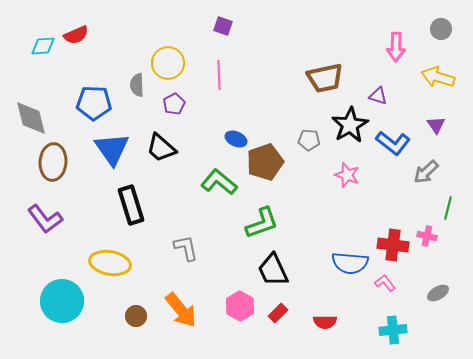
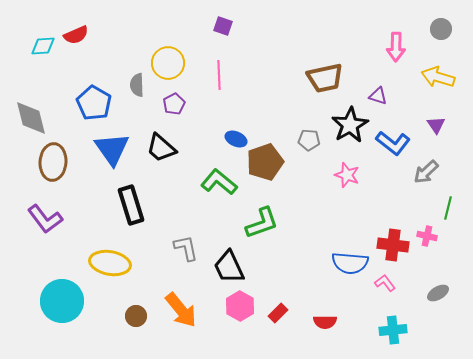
blue pentagon at (94, 103): rotated 28 degrees clockwise
black trapezoid at (273, 270): moved 44 px left, 3 px up
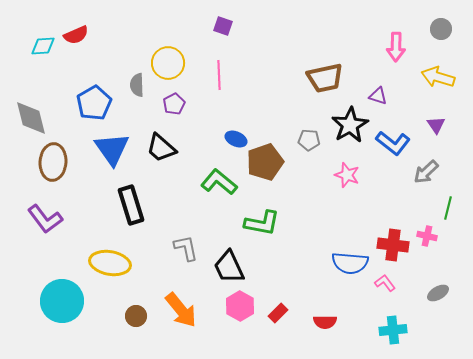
blue pentagon at (94, 103): rotated 12 degrees clockwise
green L-shape at (262, 223): rotated 30 degrees clockwise
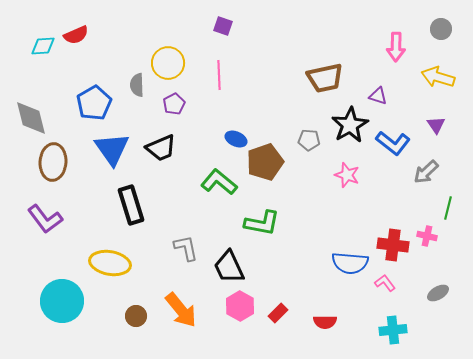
black trapezoid at (161, 148): rotated 64 degrees counterclockwise
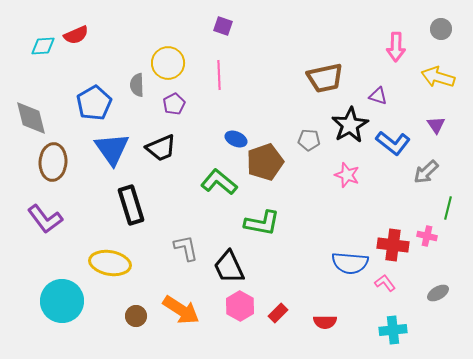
orange arrow at (181, 310): rotated 18 degrees counterclockwise
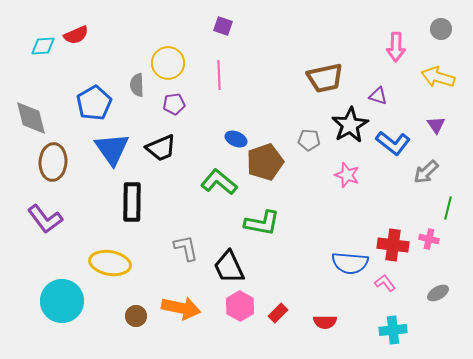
purple pentagon at (174, 104): rotated 20 degrees clockwise
black rectangle at (131, 205): moved 1 px right, 3 px up; rotated 18 degrees clockwise
pink cross at (427, 236): moved 2 px right, 3 px down
orange arrow at (181, 310): moved 2 px up; rotated 21 degrees counterclockwise
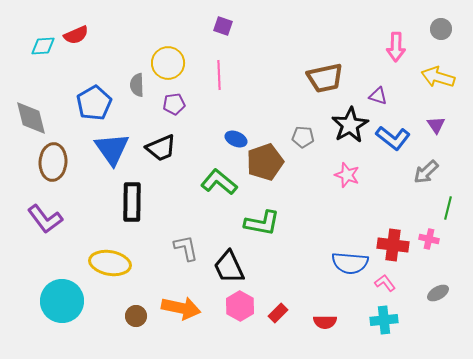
gray pentagon at (309, 140): moved 6 px left, 3 px up
blue L-shape at (393, 143): moved 5 px up
cyan cross at (393, 330): moved 9 px left, 10 px up
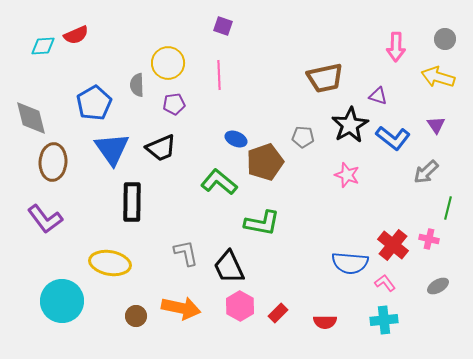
gray circle at (441, 29): moved 4 px right, 10 px down
red cross at (393, 245): rotated 32 degrees clockwise
gray L-shape at (186, 248): moved 5 px down
gray ellipse at (438, 293): moved 7 px up
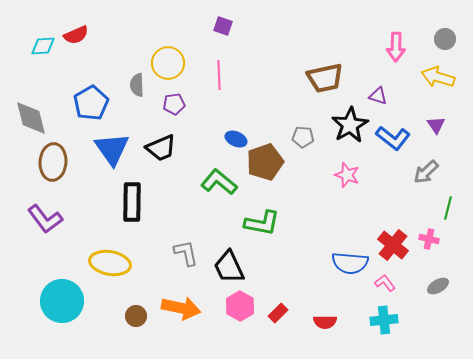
blue pentagon at (94, 103): moved 3 px left
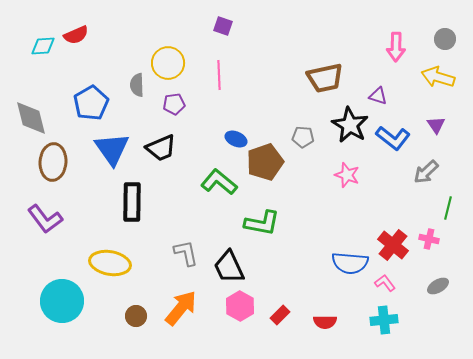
black star at (350, 125): rotated 12 degrees counterclockwise
orange arrow at (181, 308): rotated 63 degrees counterclockwise
red rectangle at (278, 313): moved 2 px right, 2 px down
